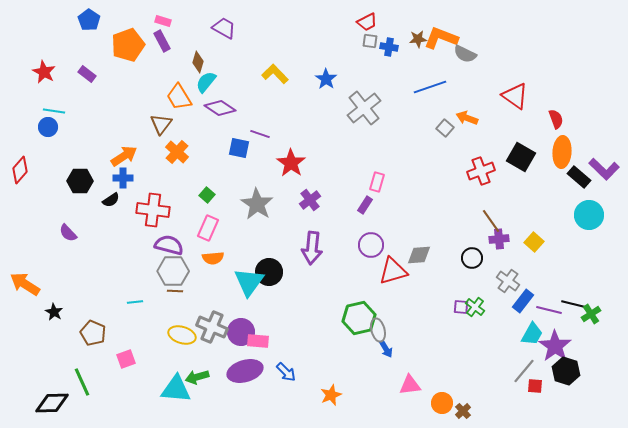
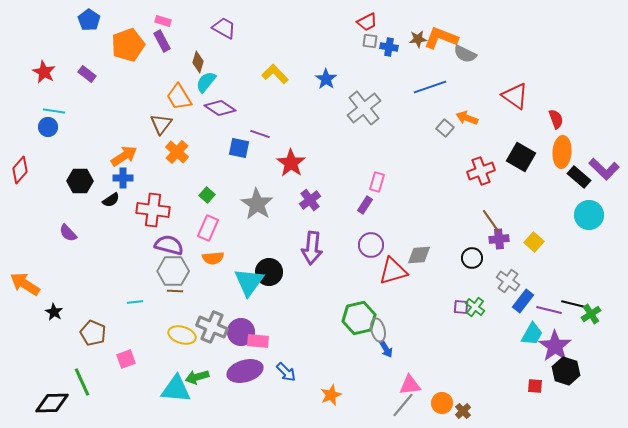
gray line at (524, 371): moved 121 px left, 34 px down
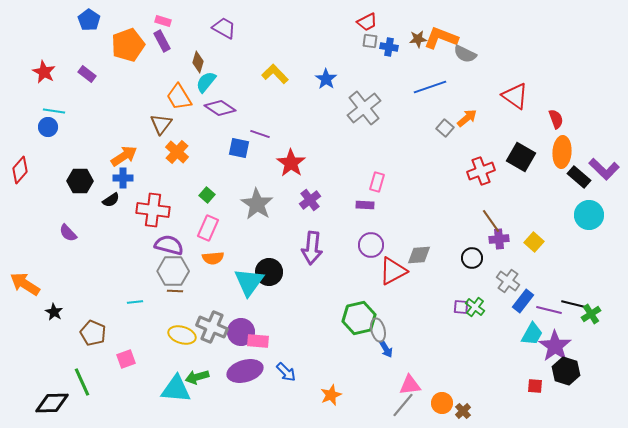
orange arrow at (467, 118): rotated 120 degrees clockwise
purple rectangle at (365, 205): rotated 60 degrees clockwise
red triangle at (393, 271): rotated 12 degrees counterclockwise
